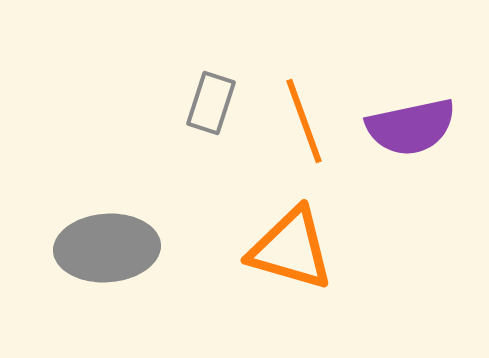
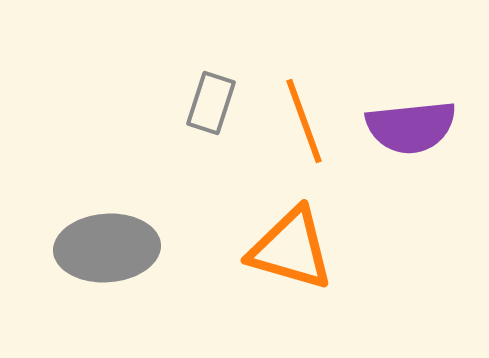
purple semicircle: rotated 6 degrees clockwise
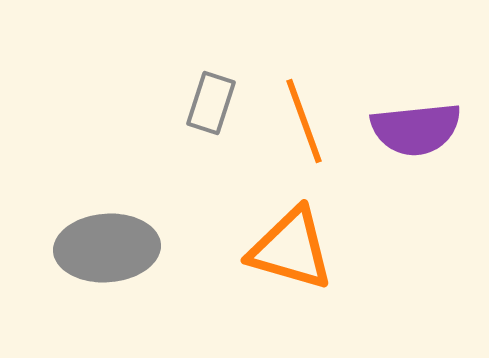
purple semicircle: moved 5 px right, 2 px down
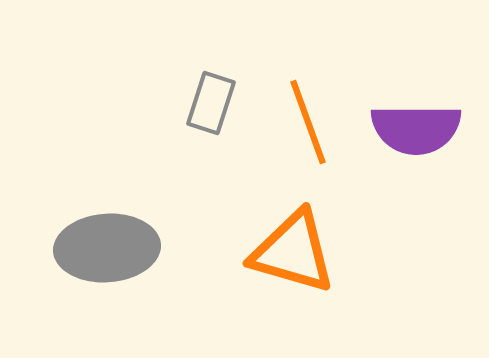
orange line: moved 4 px right, 1 px down
purple semicircle: rotated 6 degrees clockwise
orange triangle: moved 2 px right, 3 px down
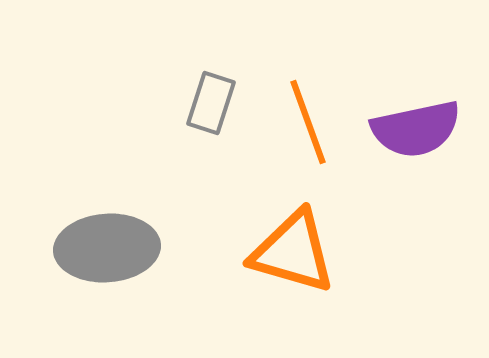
purple semicircle: rotated 12 degrees counterclockwise
